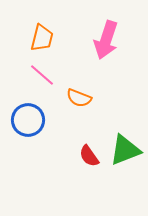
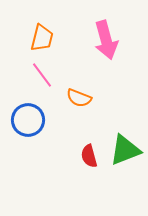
pink arrow: rotated 33 degrees counterclockwise
pink line: rotated 12 degrees clockwise
red semicircle: rotated 20 degrees clockwise
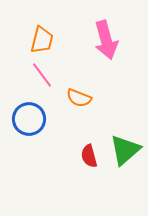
orange trapezoid: moved 2 px down
blue circle: moved 1 px right, 1 px up
green triangle: rotated 20 degrees counterclockwise
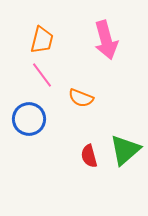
orange semicircle: moved 2 px right
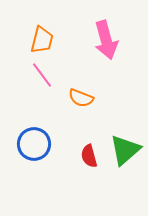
blue circle: moved 5 px right, 25 px down
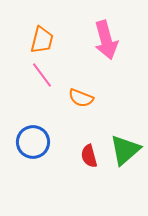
blue circle: moved 1 px left, 2 px up
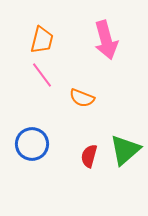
orange semicircle: moved 1 px right
blue circle: moved 1 px left, 2 px down
red semicircle: rotated 30 degrees clockwise
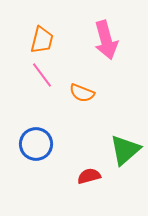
orange semicircle: moved 5 px up
blue circle: moved 4 px right
red semicircle: moved 20 px down; rotated 60 degrees clockwise
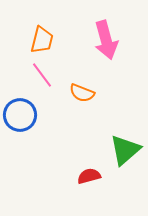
blue circle: moved 16 px left, 29 px up
